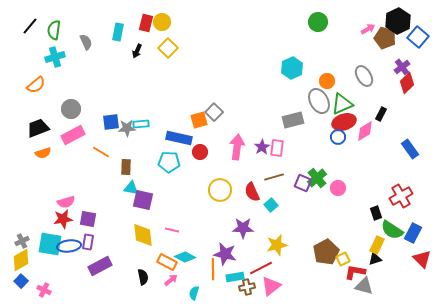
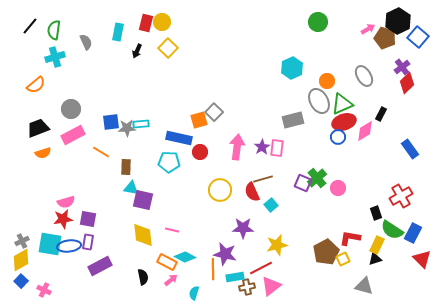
brown line at (274, 177): moved 11 px left, 2 px down
red L-shape at (355, 272): moved 5 px left, 34 px up
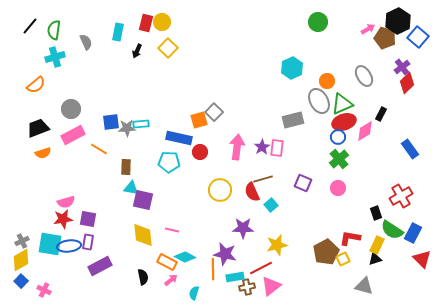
orange line at (101, 152): moved 2 px left, 3 px up
green cross at (317, 178): moved 22 px right, 19 px up
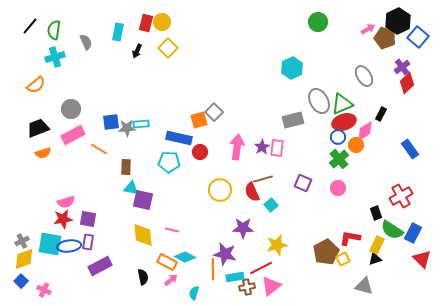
orange circle at (327, 81): moved 29 px right, 64 px down
yellow diamond at (21, 260): moved 3 px right, 1 px up; rotated 10 degrees clockwise
